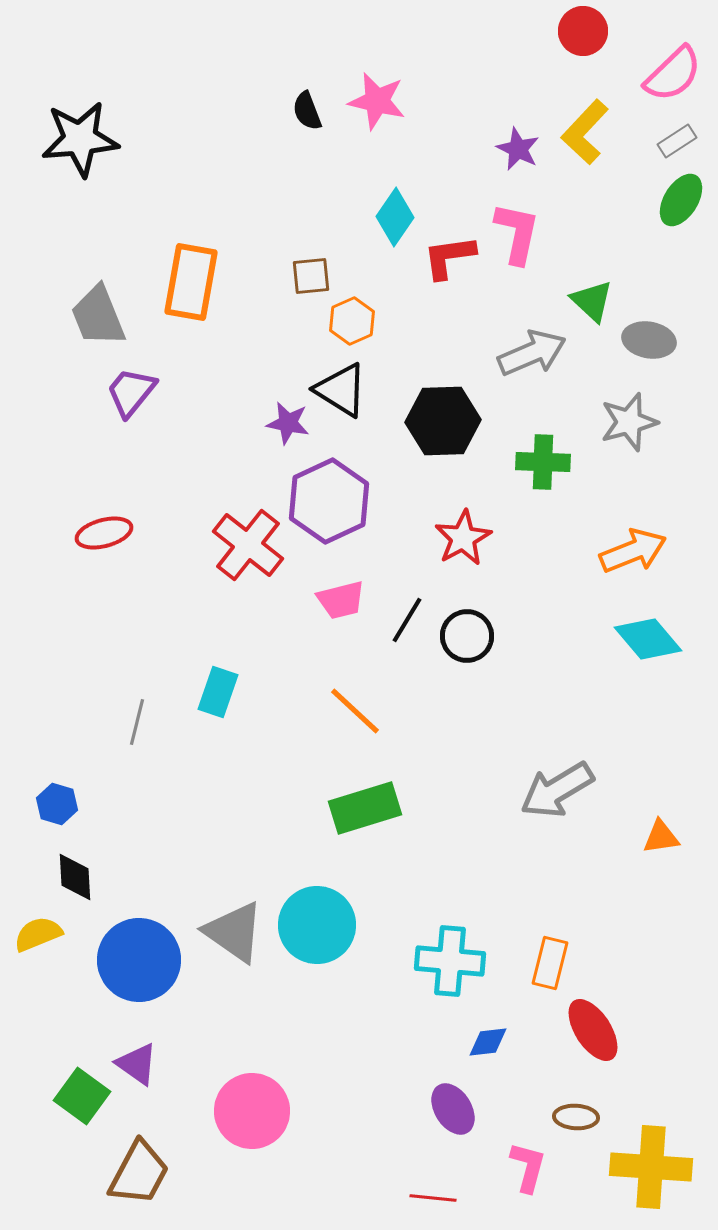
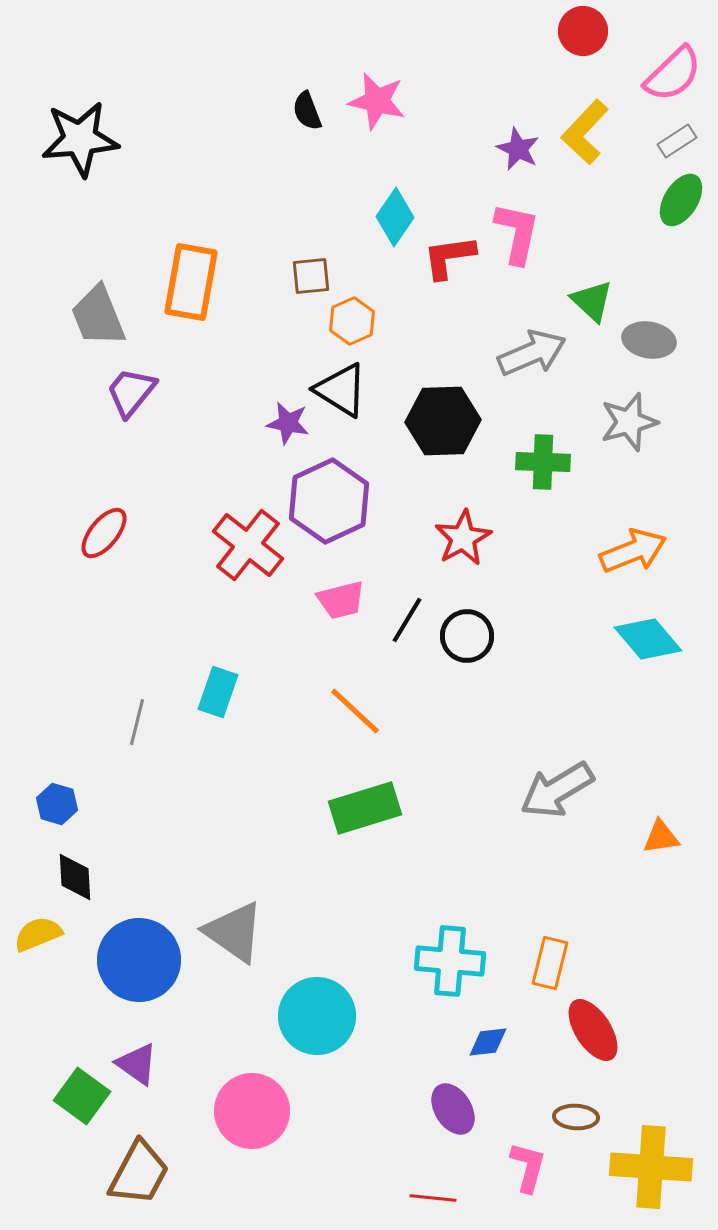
red ellipse at (104, 533): rotated 36 degrees counterclockwise
cyan circle at (317, 925): moved 91 px down
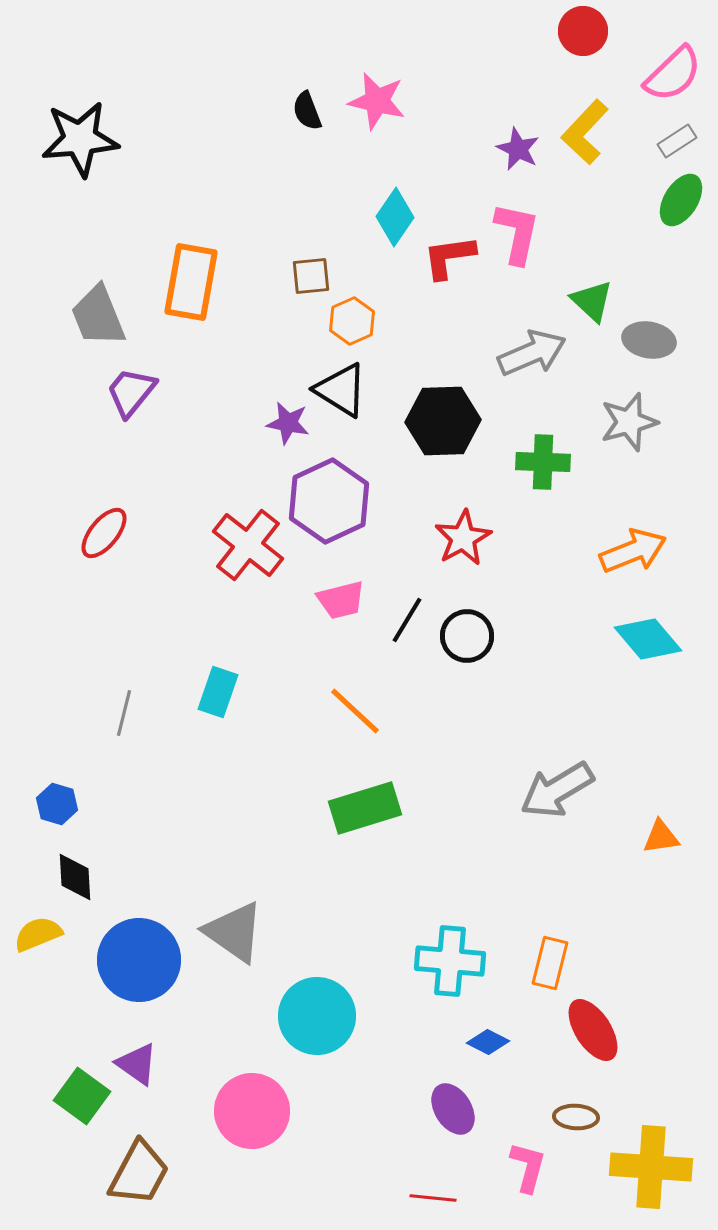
gray line at (137, 722): moved 13 px left, 9 px up
blue diamond at (488, 1042): rotated 33 degrees clockwise
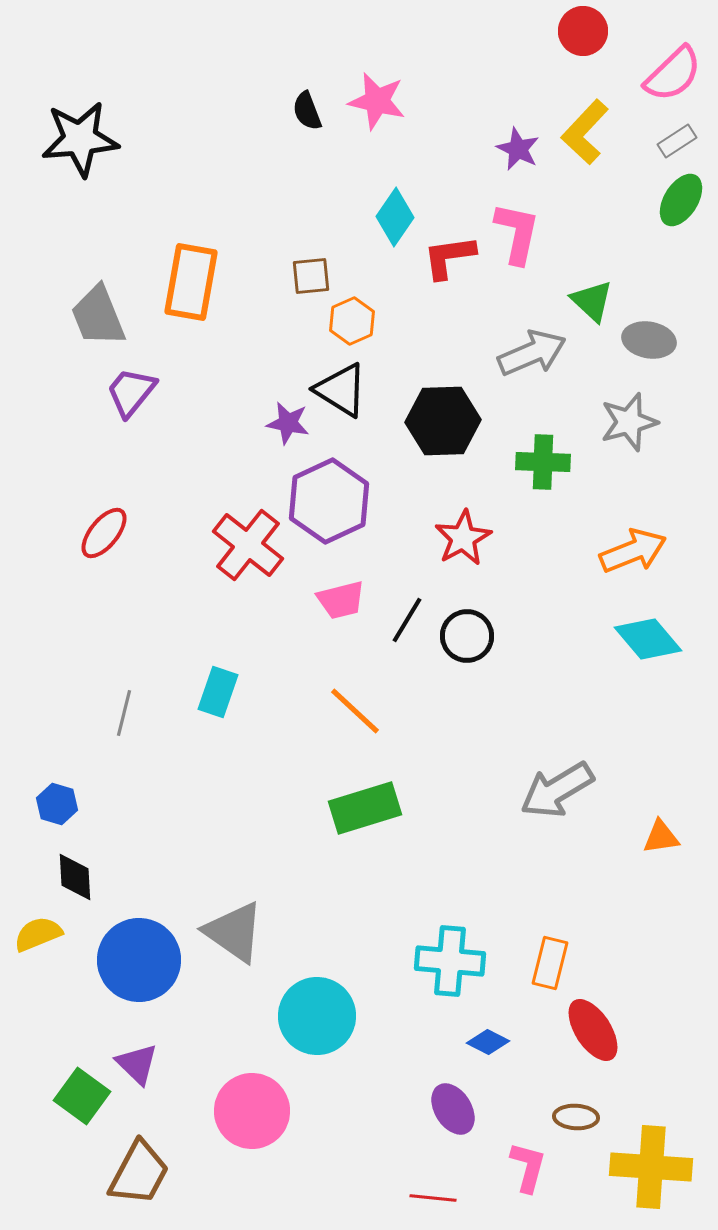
purple triangle at (137, 1064): rotated 9 degrees clockwise
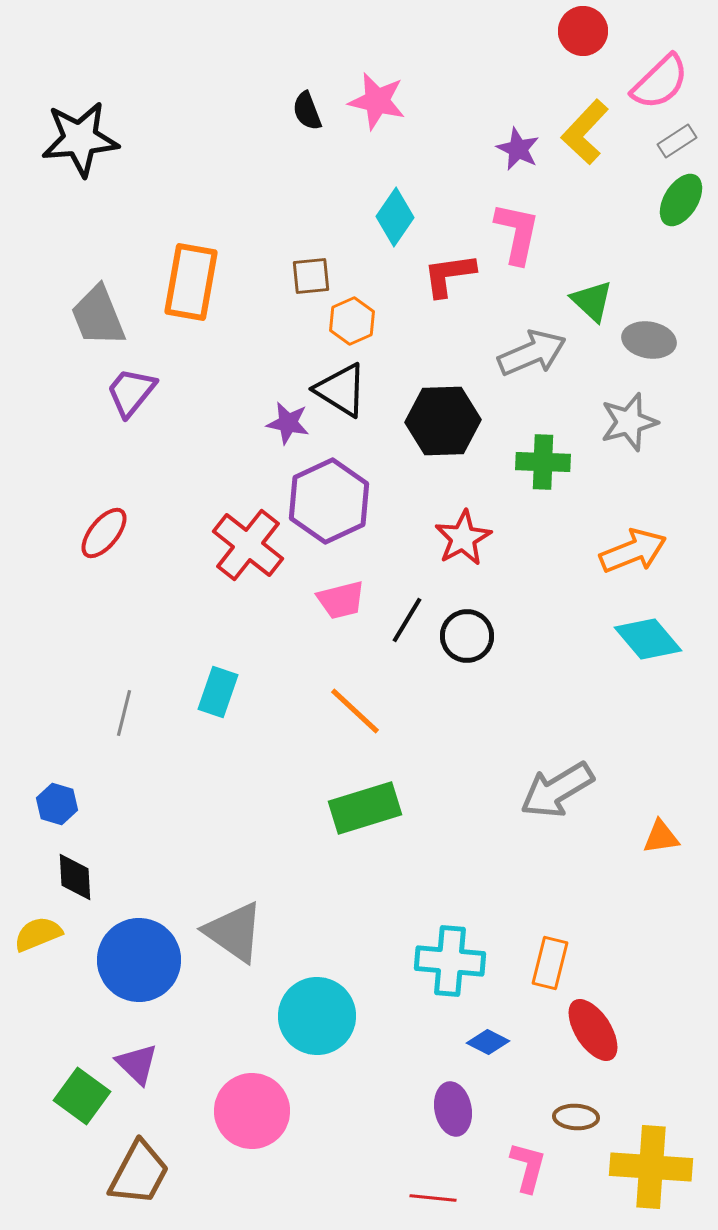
pink semicircle at (673, 74): moved 13 px left, 8 px down
red L-shape at (449, 257): moved 18 px down
purple ellipse at (453, 1109): rotated 21 degrees clockwise
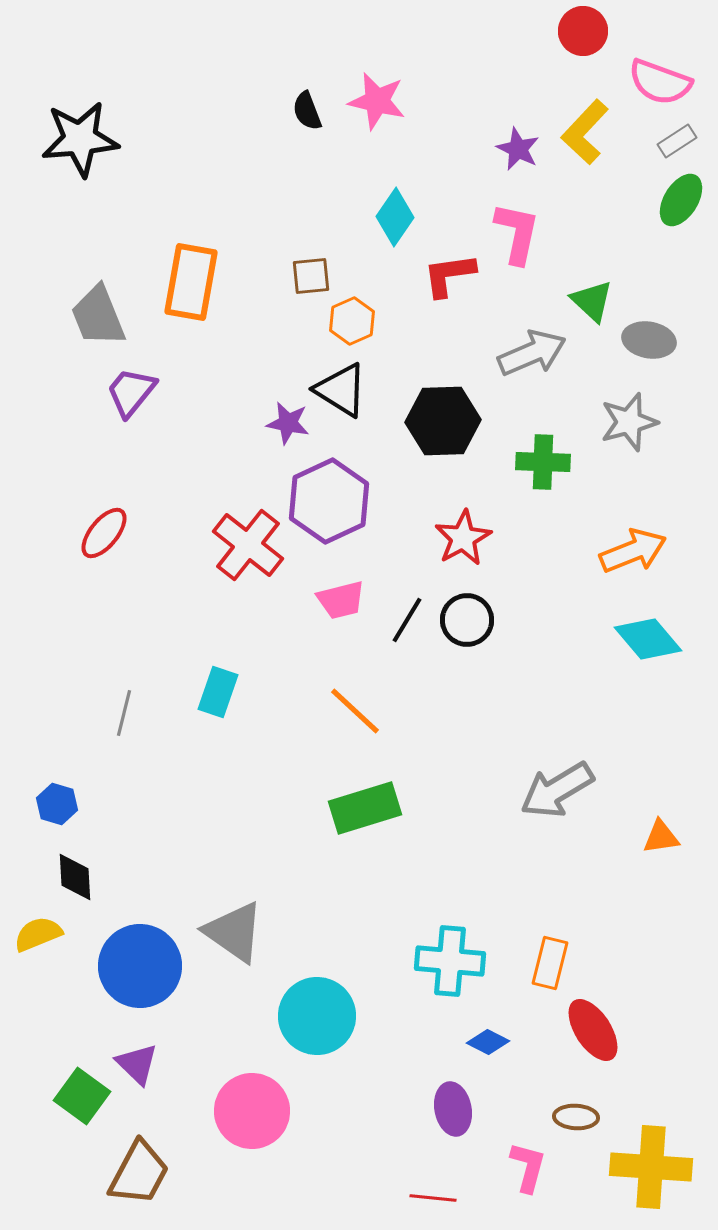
pink semicircle at (660, 82): rotated 64 degrees clockwise
black circle at (467, 636): moved 16 px up
blue circle at (139, 960): moved 1 px right, 6 px down
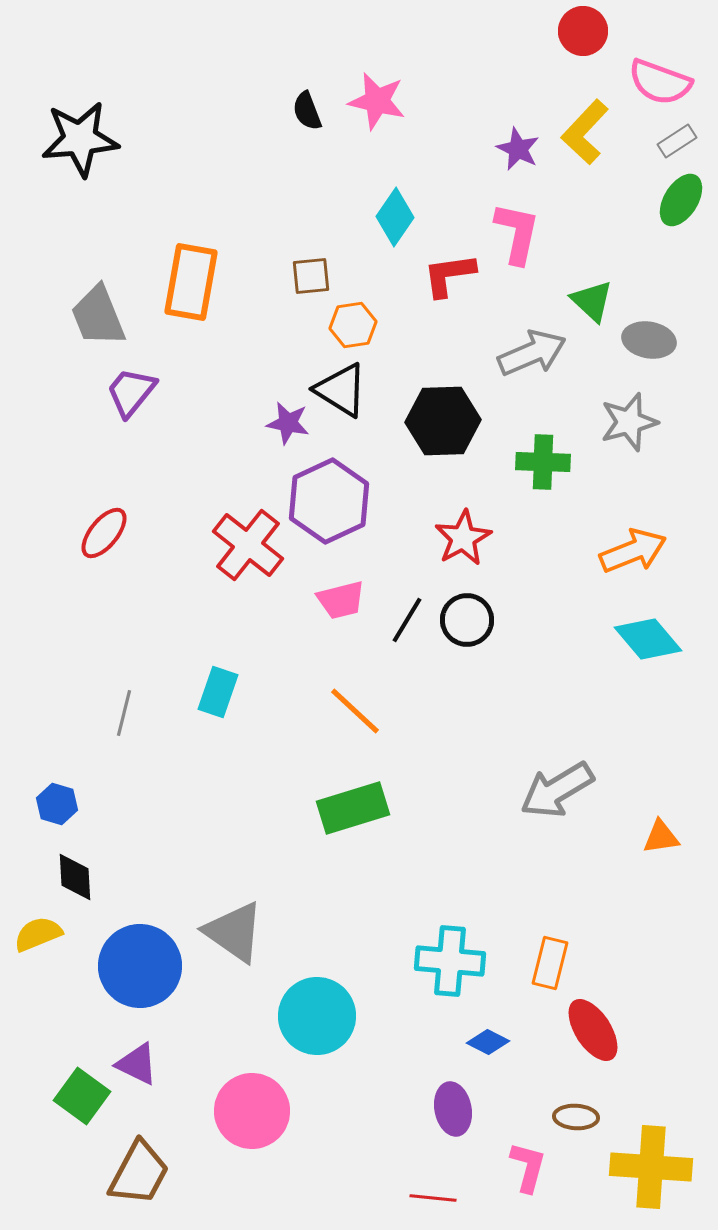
orange hexagon at (352, 321): moved 1 px right, 4 px down; rotated 15 degrees clockwise
green rectangle at (365, 808): moved 12 px left
purple triangle at (137, 1064): rotated 18 degrees counterclockwise
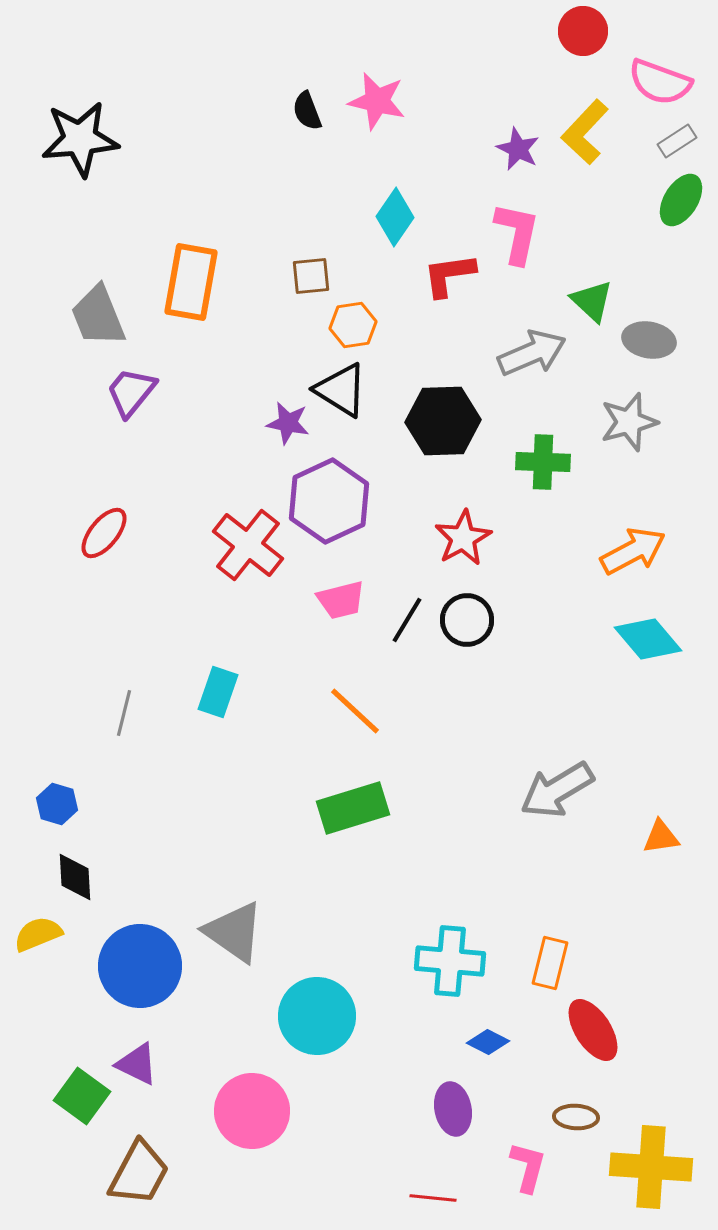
orange arrow at (633, 551): rotated 6 degrees counterclockwise
